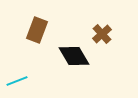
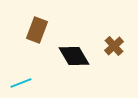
brown cross: moved 12 px right, 12 px down
cyan line: moved 4 px right, 2 px down
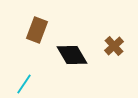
black diamond: moved 2 px left, 1 px up
cyan line: moved 3 px right, 1 px down; rotated 35 degrees counterclockwise
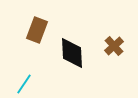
black diamond: moved 2 px up; rotated 28 degrees clockwise
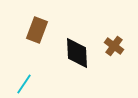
brown cross: rotated 12 degrees counterclockwise
black diamond: moved 5 px right
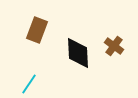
black diamond: moved 1 px right
cyan line: moved 5 px right
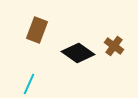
black diamond: rotated 52 degrees counterclockwise
cyan line: rotated 10 degrees counterclockwise
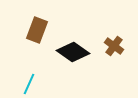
black diamond: moved 5 px left, 1 px up
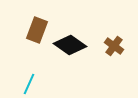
black diamond: moved 3 px left, 7 px up
